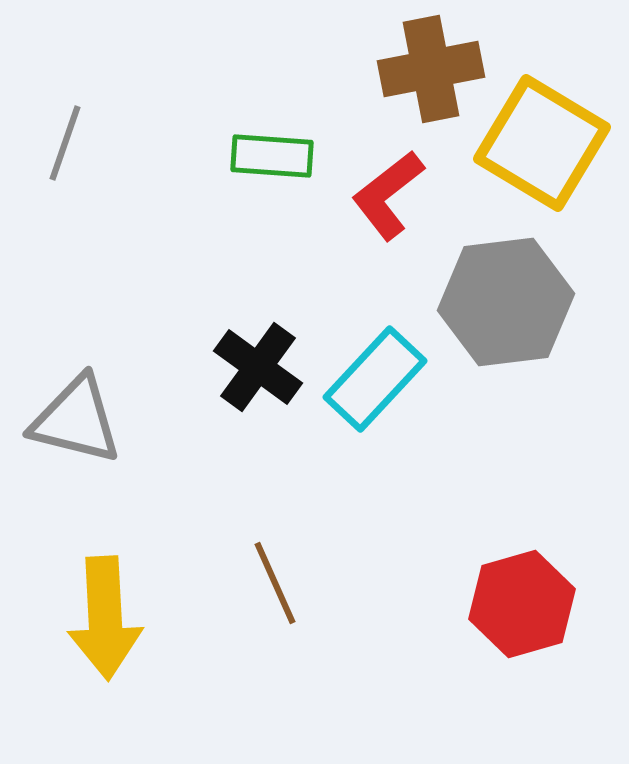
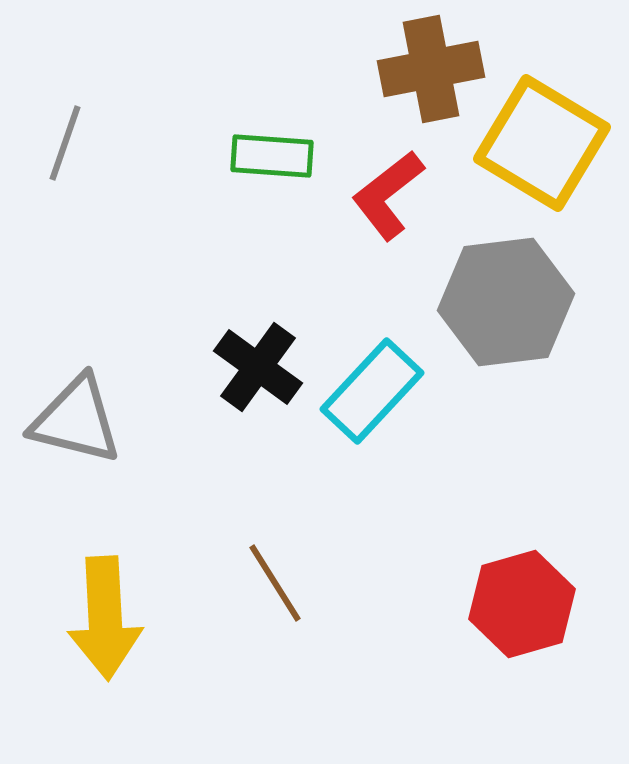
cyan rectangle: moved 3 px left, 12 px down
brown line: rotated 8 degrees counterclockwise
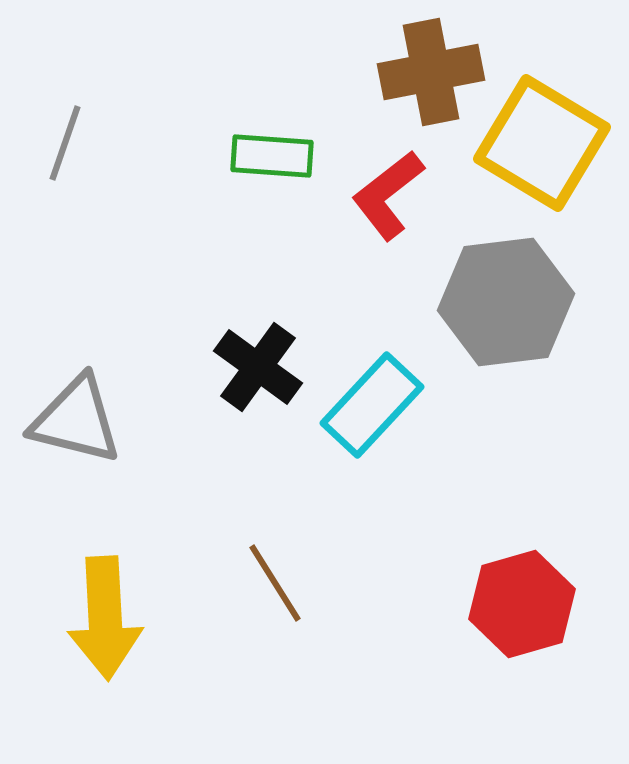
brown cross: moved 3 px down
cyan rectangle: moved 14 px down
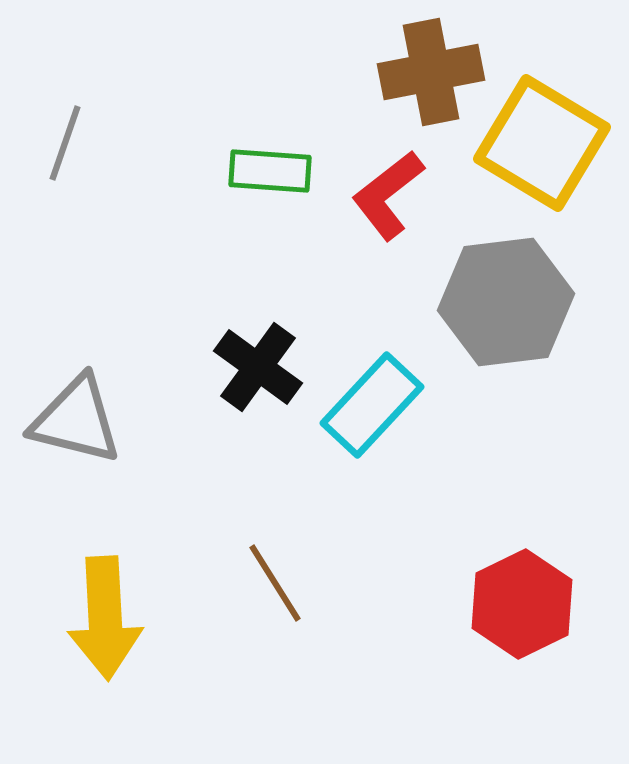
green rectangle: moved 2 px left, 15 px down
red hexagon: rotated 10 degrees counterclockwise
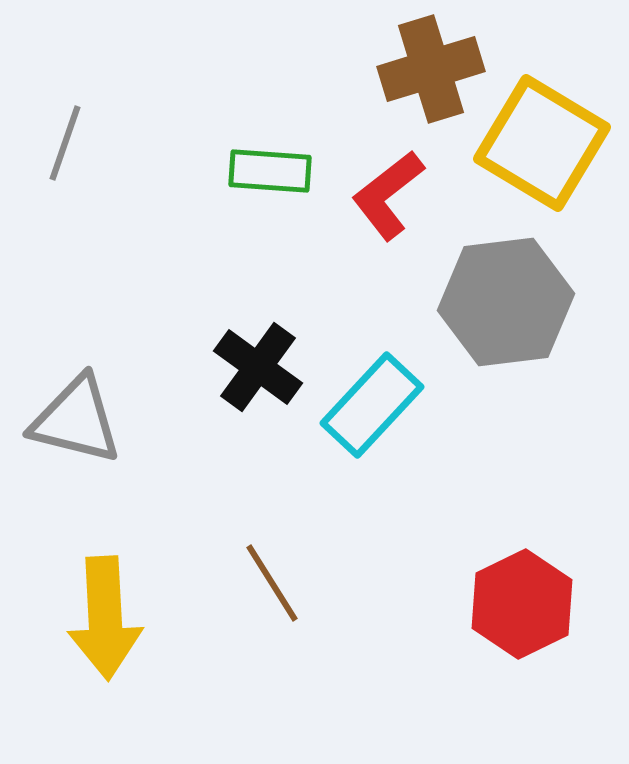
brown cross: moved 3 px up; rotated 6 degrees counterclockwise
brown line: moved 3 px left
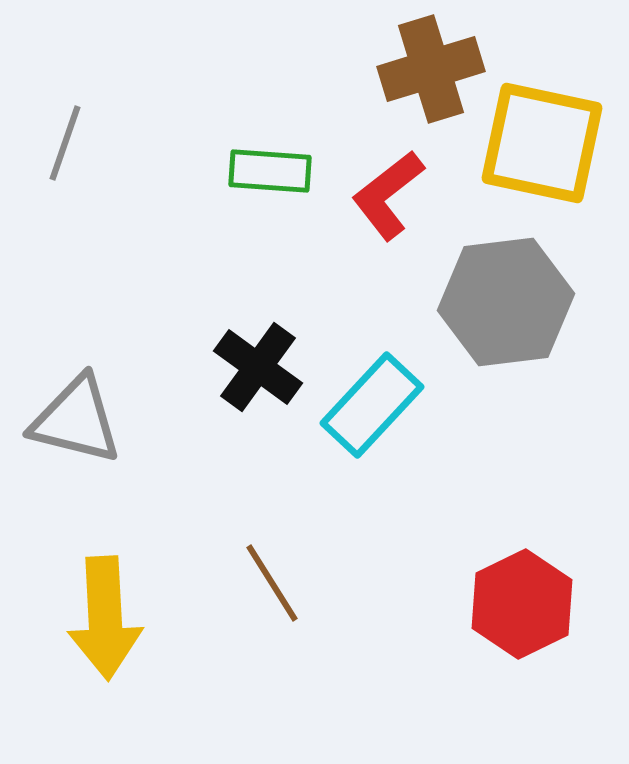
yellow square: rotated 19 degrees counterclockwise
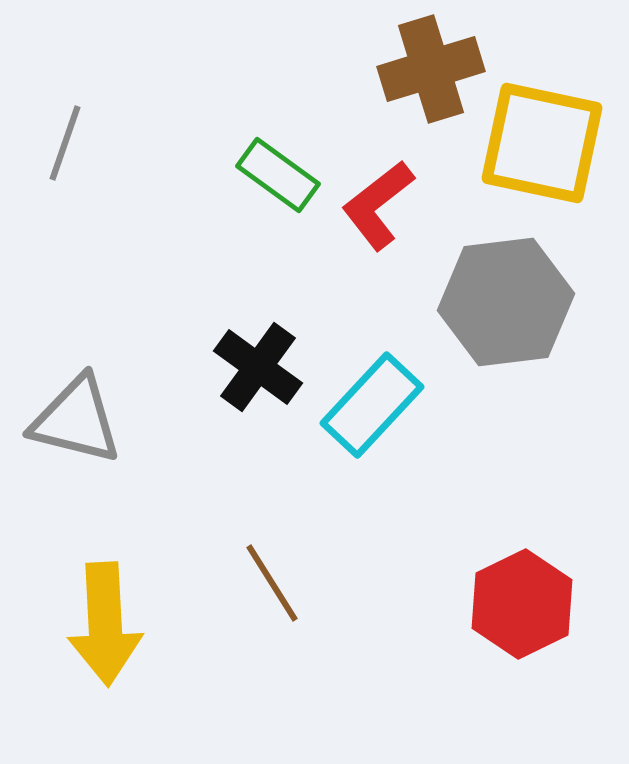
green rectangle: moved 8 px right, 4 px down; rotated 32 degrees clockwise
red L-shape: moved 10 px left, 10 px down
yellow arrow: moved 6 px down
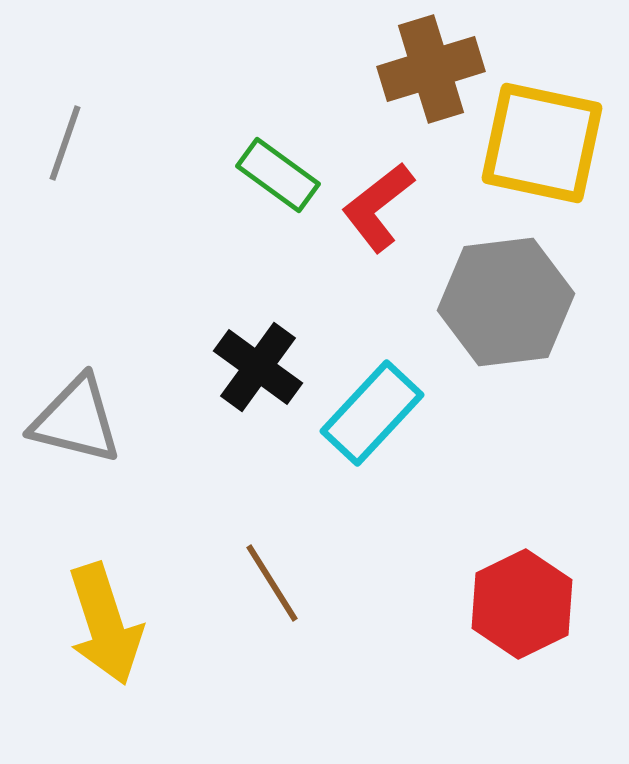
red L-shape: moved 2 px down
cyan rectangle: moved 8 px down
yellow arrow: rotated 15 degrees counterclockwise
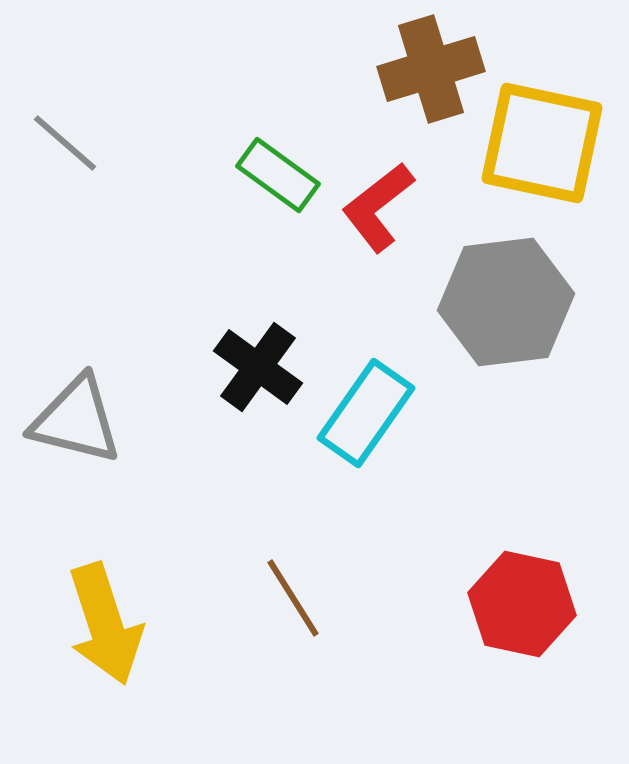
gray line: rotated 68 degrees counterclockwise
cyan rectangle: moved 6 px left; rotated 8 degrees counterclockwise
brown line: moved 21 px right, 15 px down
red hexagon: rotated 22 degrees counterclockwise
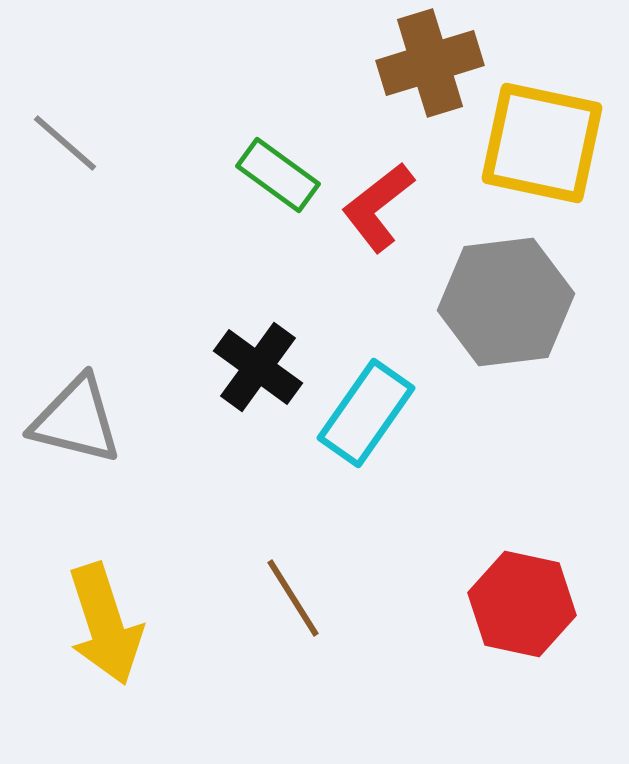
brown cross: moved 1 px left, 6 px up
